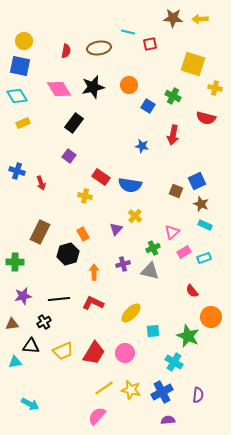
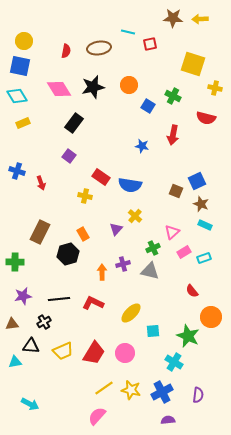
orange arrow at (94, 272): moved 8 px right
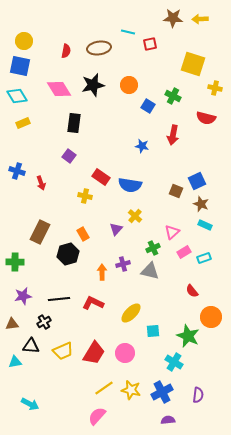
black star at (93, 87): moved 2 px up
black rectangle at (74, 123): rotated 30 degrees counterclockwise
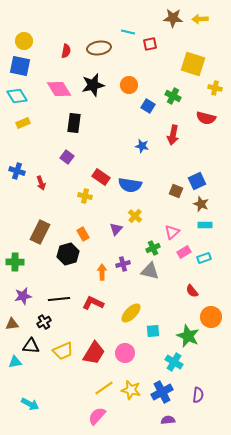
purple square at (69, 156): moved 2 px left, 1 px down
cyan rectangle at (205, 225): rotated 24 degrees counterclockwise
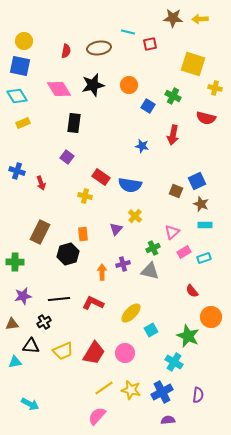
orange rectangle at (83, 234): rotated 24 degrees clockwise
cyan square at (153, 331): moved 2 px left, 1 px up; rotated 24 degrees counterclockwise
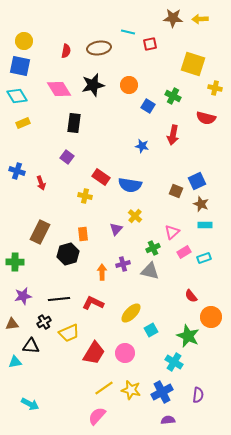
red semicircle at (192, 291): moved 1 px left, 5 px down
yellow trapezoid at (63, 351): moved 6 px right, 18 px up
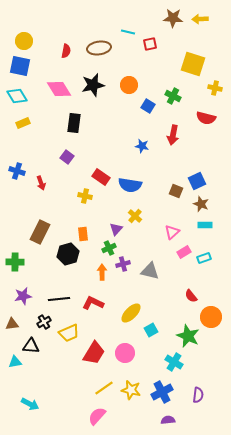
green cross at (153, 248): moved 44 px left
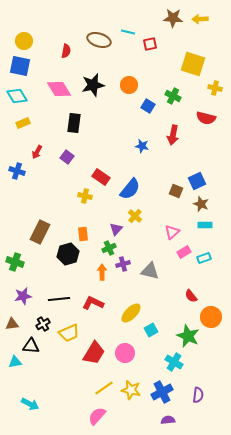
brown ellipse at (99, 48): moved 8 px up; rotated 25 degrees clockwise
red arrow at (41, 183): moved 4 px left, 31 px up; rotated 48 degrees clockwise
blue semicircle at (130, 185): moved 4 px down; rotated 60 degrees counterclockwise
green cross at (15, 262): rotated 18 degrees clockwise
black cross at (44, 322): moved 1 px left, 2 px down
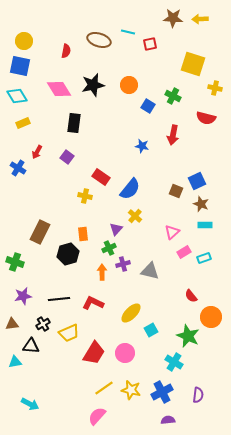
blue cross at (17, 171): moved 1 px right, 3 px up; rotated 14 degrees clockwise
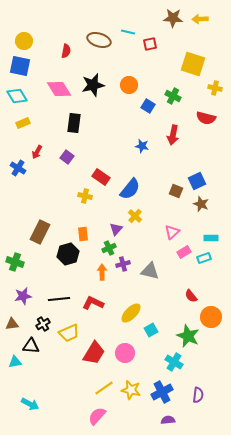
cyan rectangle at (205, 225): moved 6 px right, 13 px down
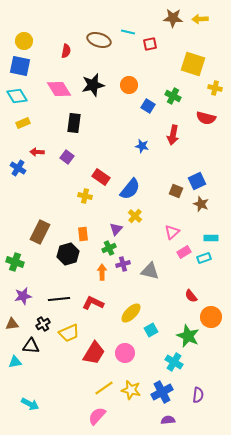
red arrow at (37, 152): rotated 64 degrees clockwise
